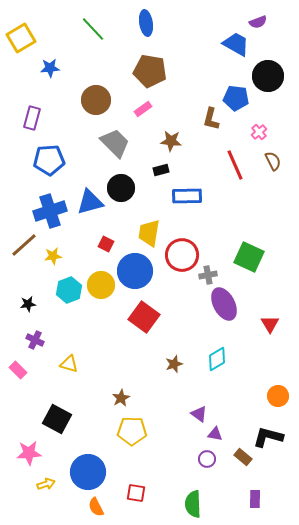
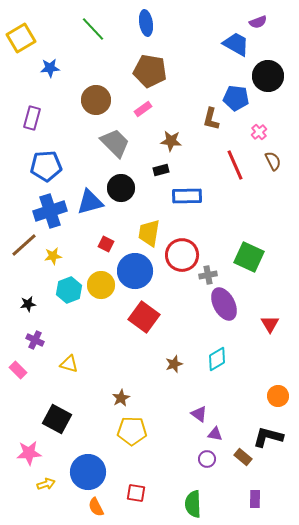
blue pentagon at (49, 160): moved 3 px left, 6 px down
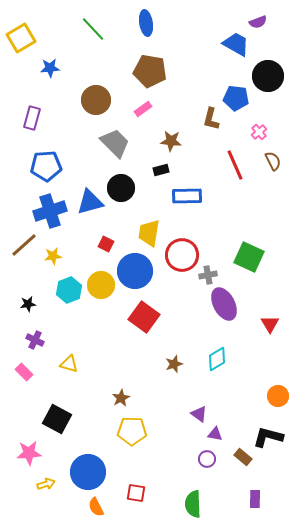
pink rectangle at (18, 370): moved 6 px right, 2 px down
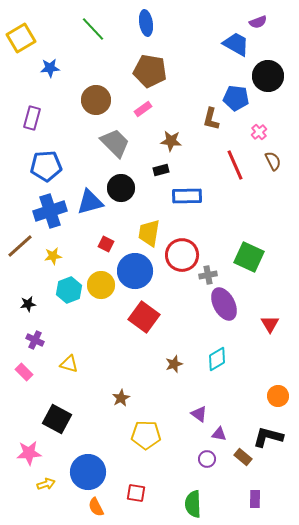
brown line at (24, 245): moved 4 px left, 1 px down
yellow pentagon at (132, 431): moved 14 px right, 4 px down
purple triangle at (215, 434): moved 4 px right
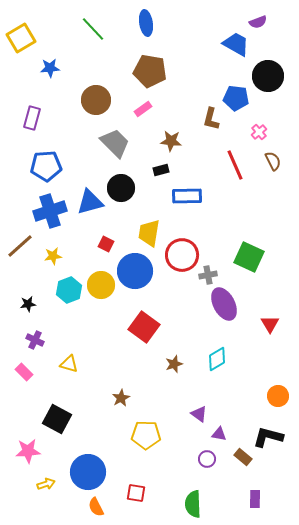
red square at (144, 317): moved 10 px down
pink star at (29, 453): moved 1 px left, 2 px up
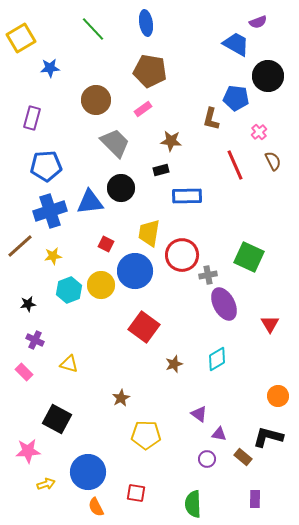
blue triangle at (90, 202): rotated 8 degrees clockwise
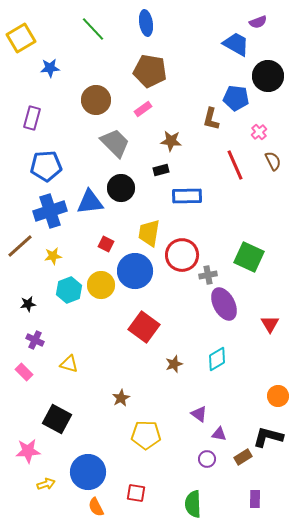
brown rectangle at (243, 457): rotated 72 degrees counterclockwise
